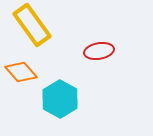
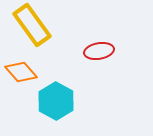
cyan hexagon: moved 4 px left, 2 px down
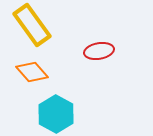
orange diamond: moved 11 px right
cyan hexagon: moved 13 px down
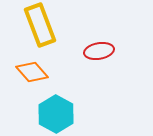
yellow rectangle: moved 8 px right; rotated 15 degrees clockwise
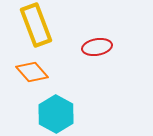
yellow rectangle: moved 4 px left
red ellipse: moved 2 px left, 4 px up
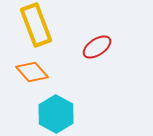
red ellipse: rotated 24 degrees counterclockwise
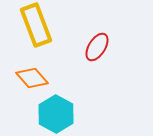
red ellipse: rotated 24 degrees counterclockwise
orange diamond: moved 6 px down
